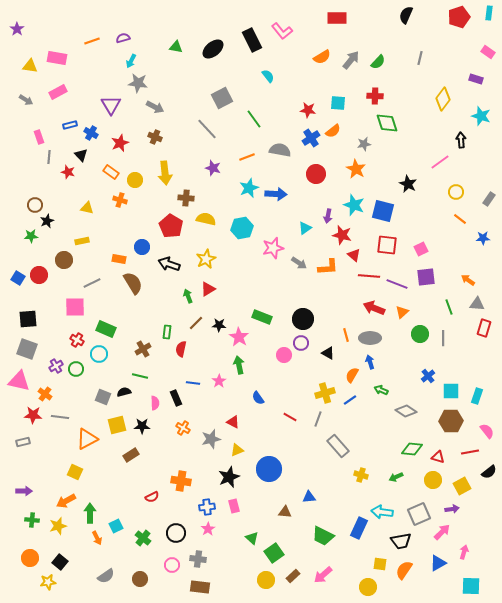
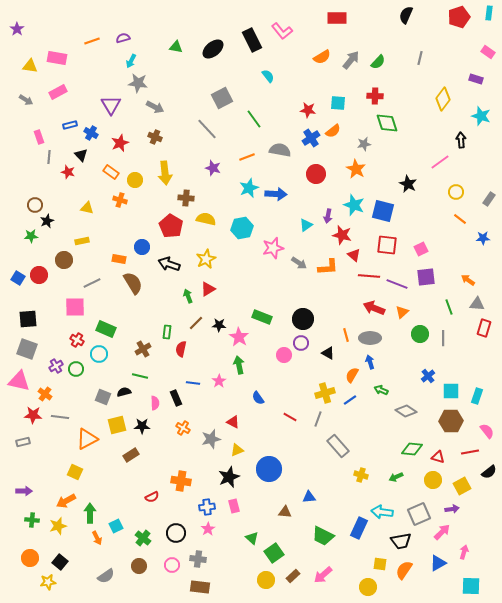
cyan triangle at (305, 228): moved 1 px right, 3 px up
brown circle at (140, 579): moved 1 px left, 13 px up
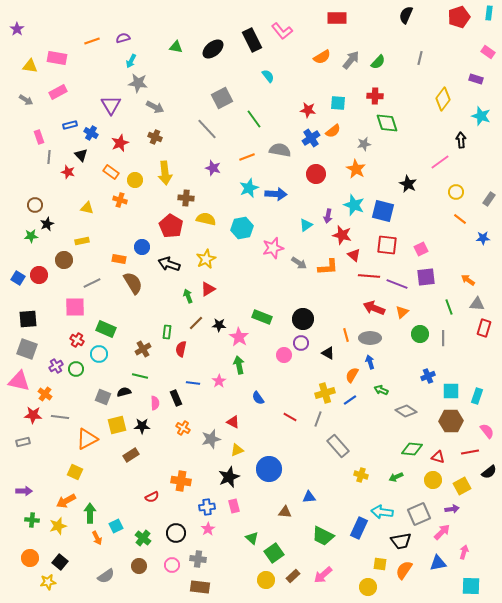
black star at (47, 221): moved 3 px down
blue cross at (428, 376): rotated 16 degrees clockwise
blue triangle at (438, 563): rotated 18 degrees clockwise
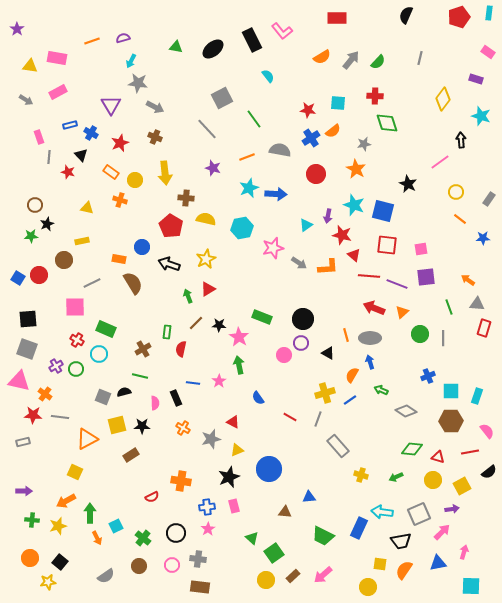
pink square at (421, 249): rotated 16 degrees clockwise
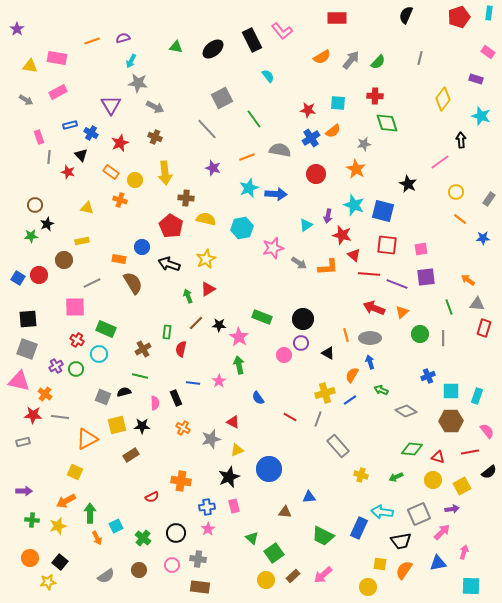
red line at (369, 276): moved 2 px up
brown circle at (139, 566): moved 4 px down
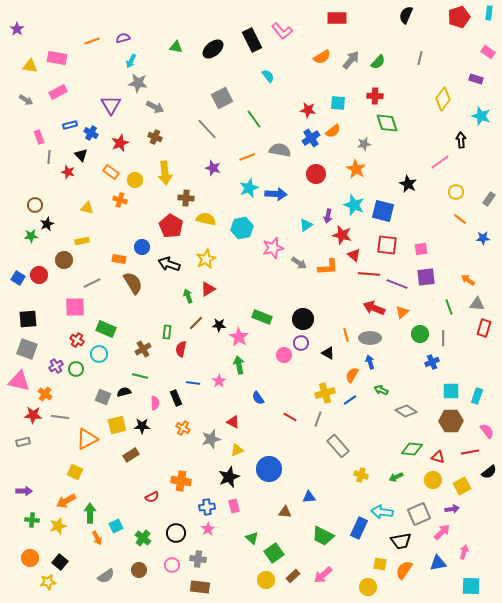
blue cross at (428, 376): moved 4 px right, 14 px up
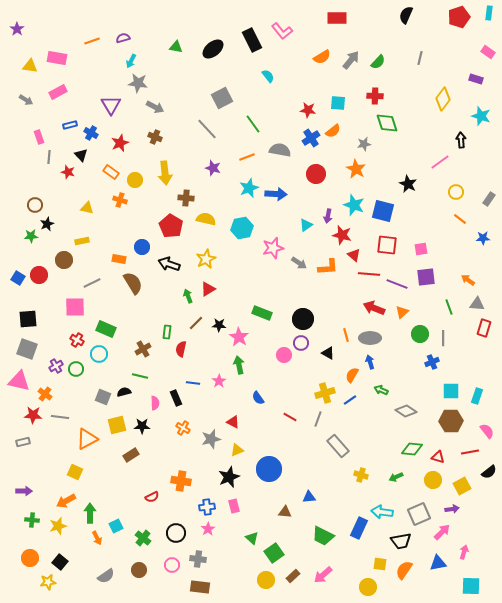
green line at (254, 119): moved 1 px left, 5 px down
green rectangle at (262, 317): moved 4 px up
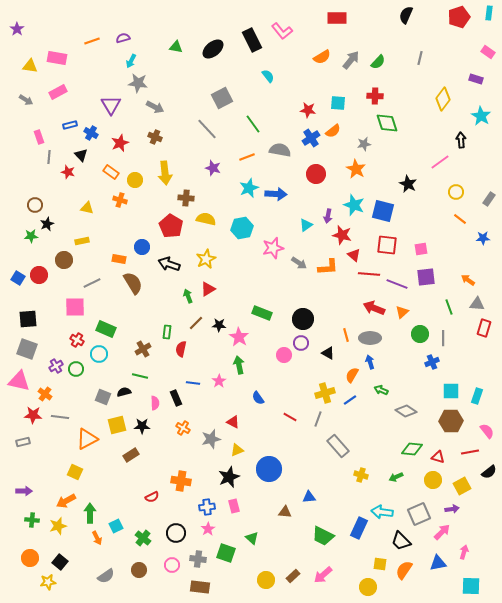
cyan star at (481, 116): rotated 12 degrees clockwise
black trapezoid at (401, 541): rotated 55 degrees clockwise
green square at (274, 553): moved 48 px left; rotated 36 degrees counterclockwise
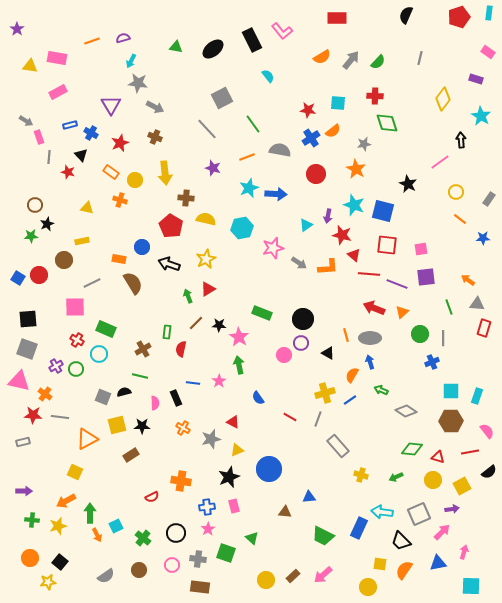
gray arrow at (26, 100): moved 21 px down
orange arrow at (97, 538): moved 3 px up
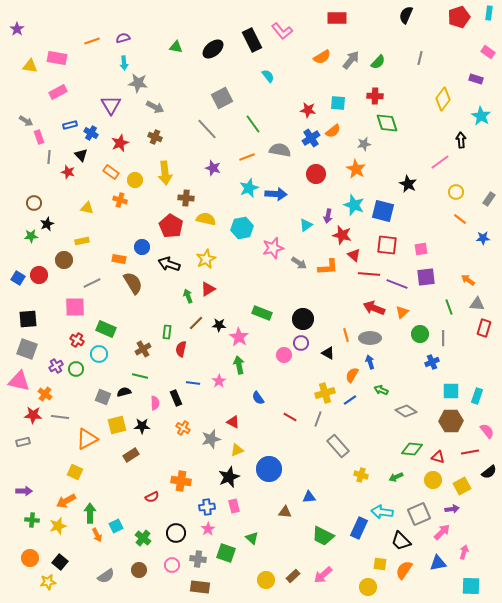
cyan arrow at (131, 61): moved 7 px left, 2 px down; rotated 32 degrees counterclockwise
brown circle at (35, 205): moved 1 px left, 2 px up
